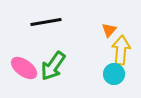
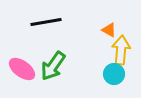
orange triangle: rotated 42 degrees counterclockwise
pink ellipse: moved 2 px left, 1 px down
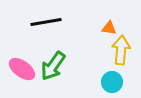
orange triangle: moved 2 px up; rotated 21 degrees counterclockwise
cyan circle: moved 2 px left, 8 px down
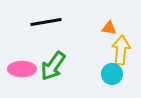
pink ellipse: rotated 36 degrees counterclockwise
cyan circle: moved 8 px up
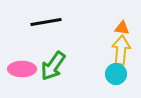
orange triangle: moved 13 px right
cyan circle: moved 4 px right
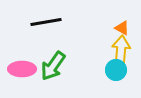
orange triangle: rotated 21 degrees clockwise
cyan circle: moved 4 px up
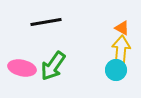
pink ellipse: moved 1 px up; rotated 12 degrees clockwise
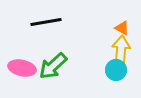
green arrow: rotated 12 degrees clockwise
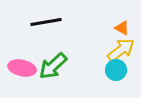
yellow arrow: rotated 48 degrees clockwise
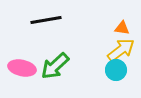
black line: moved 2 px up
orange triangle: rotated 21 degrees counterclockwise
green arrow: moved 2 px right
